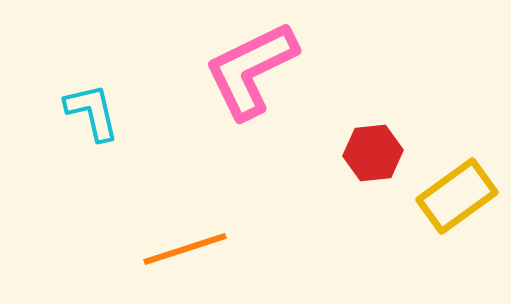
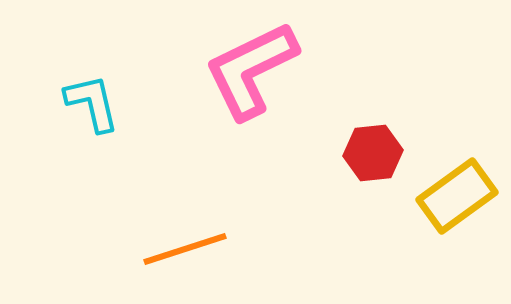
cyan L-shape: moved 9 px up
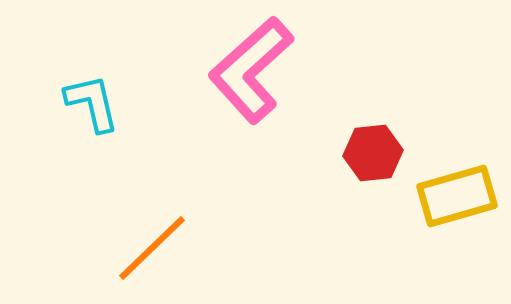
pink L-shape: rotated 16 degrees counterclockwise
yellow rectangle: rotated 20 degrees clockwise
orange line: moved 33 px left, 1 px up; rotated 26 degrees counterclockwise
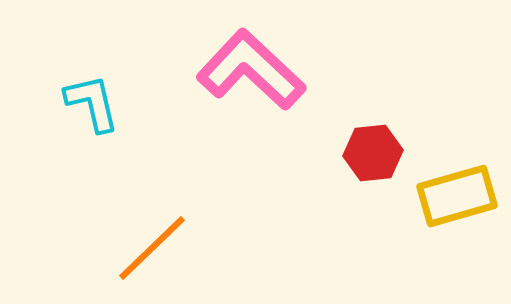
pink L-shape: rotated 85 degrees clockwise
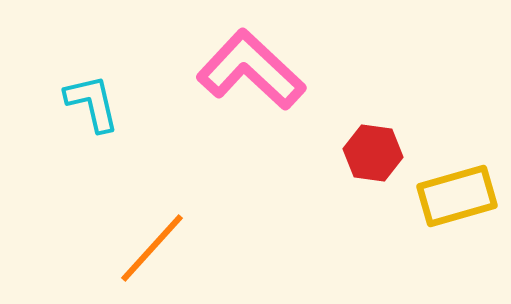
red hexagon: rotated 14 degrees clockwise
orange line: rotated 4 degrees counterclockwise
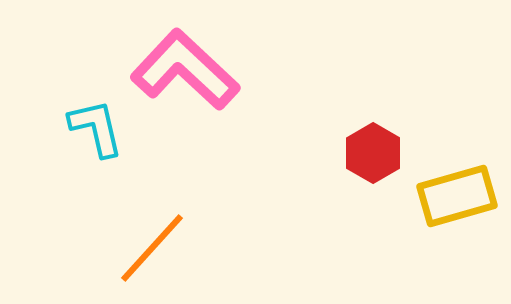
pink L-shape: moved 66 px left
cyan L-shape: moved 4 px right, 25 px down
red hexagon: rotated 22 degrees clockwise
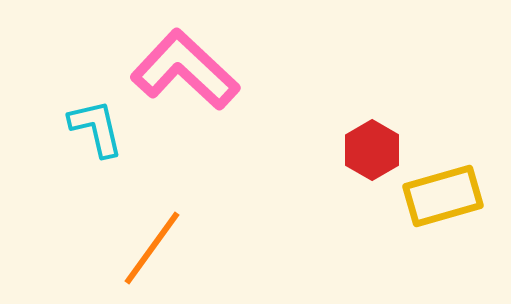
red hexagon: moved 1 px left, 3 px up
yellow rectangle: moved 14 px left
orange line: rotated 6 degrees counterclockwise
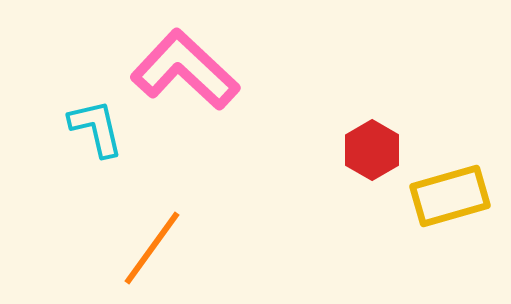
yellow rectangle: moved 7 px right
